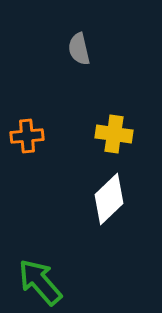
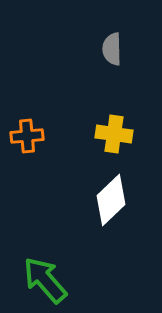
gray semicircle: moved 33 px right; rotated 12 degrees clockwise
white diamond: moved 2 px right, 1 px down
green arrow: moved 5 px right, 2 px up
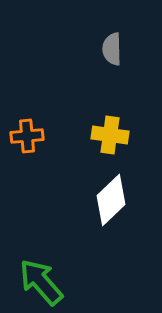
yellow cross: moved 4 px left, 1 px down
green arrow: moved 4 px left, 2 px down
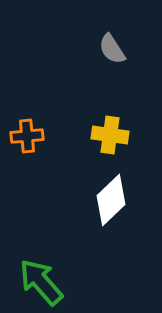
gray semicircle: rotated 32 degrees counterclockwise
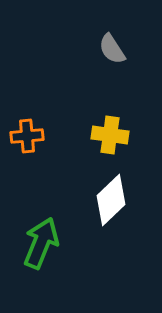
green arrow: moved 39 px up; rotated 63 degrees clockwise
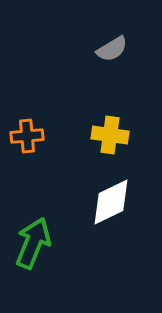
gray semicircle: rotated 88 degrees counterclockwise
white diamond: moved 2 px down; rotated 18 degrees clockwise
green arrow: moved 8 px left
